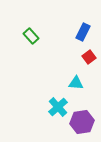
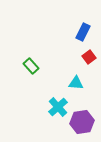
green rectangle: moved 30 px down
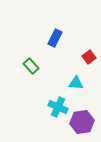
blue rectangle: moved 28 px left, 6 px down
cyan cross: rotated 24 degrees counterclockwise
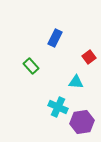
cyan triangle: moved 1 px up
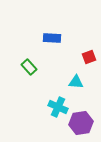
blue rectangle: moved 3 px left; rotated 66 degrees clockwise
red square: rotated 16 degrees clockwise
green rectangle: moved 2 px left, 1 px down
purple hexagon: moved 1 px left, 1 px down
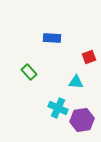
green rectangle: moved 5 px down
cyan cross: moved 1 px down
purple hexagon: moved 1 px right, 3 px up
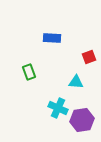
green rectangle: rotated 21 degrees clockwise
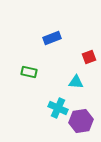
blue rectangle: rotated 24 degrees counterclockwise
green rectangle: rotated 56 degrees counterclockwise
purple hexagon: moved 1 px left, 1 px down
